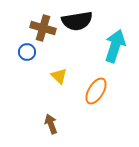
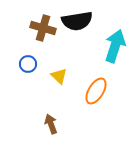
blue circle: moved 1 px right, 12 px down
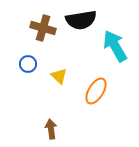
black semicircle: moved 4 px right, 1 px up
cyan arrow: rotated 48 degrees counterclockwise
brown arrow: moved 5 px down; rotated 12 degrees clockwise
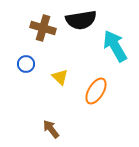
blue circle: moved 2 px left
yellow triangle: moved 1 px right, 1 px down
brown arrow: rotated 30 degrees counterclockwise
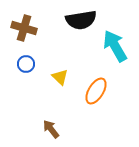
brown cross: moved 19 px left
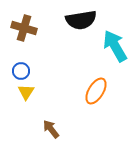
blue circle: moved 5 px left, 7 px down
yellow triangle: moved 34 px left, 15 px down; rotated 18 degrees clockwise
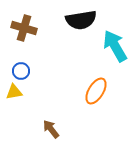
yellow triangle: moved 12 px left; rotated 48 degrees clockwise
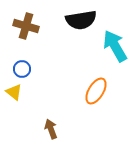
brown cross: moved 2 px right, 2 px up
blue circle: moved 1 px right, 2 px up
yellow triangle: rotated 48 degrees clockwise
brown arrow: rotated 18 degrees clockwise
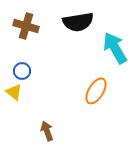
black semicircle: moved 3 px left, 2 px down
cyan arrow: moved 2 px down
blue circle: moved 2 px down
brown arrow: moved 4 px left, 2 px down
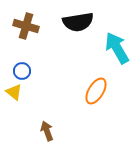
cyan arrow: moved 2 px right
